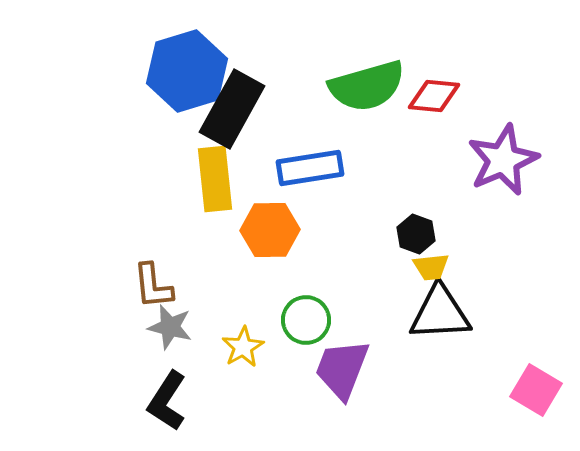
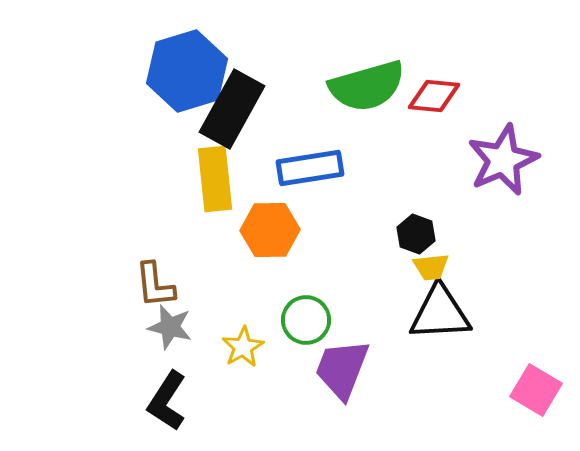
brown L-shape: moved 2 px right, 1 px up
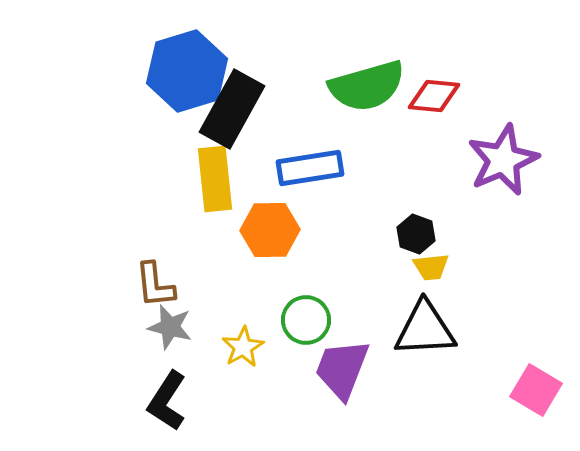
black triangle: moved 15 px left, 16 px down
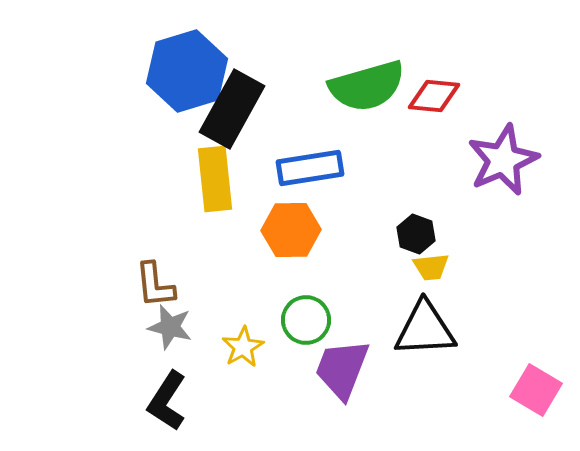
orange hexagon: moved 21 px right
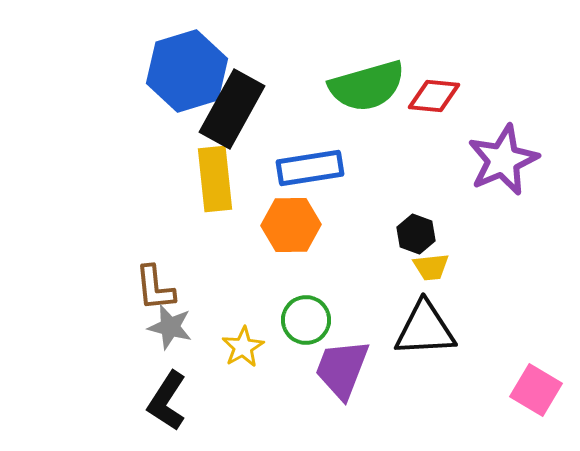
orange hexagon: moved 5 px up
brown L-shape: moved 3 px down
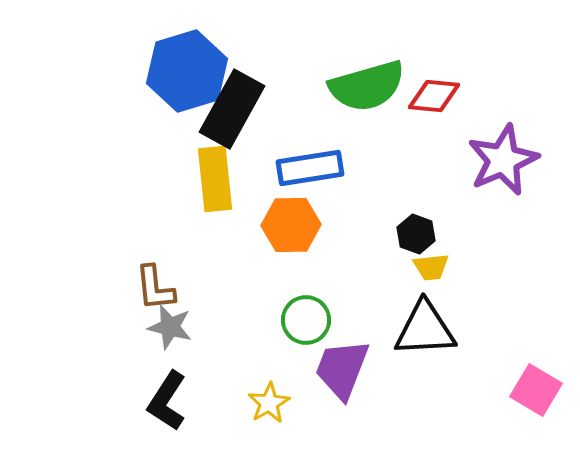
yellow star: moved 26 px right, 56 px down
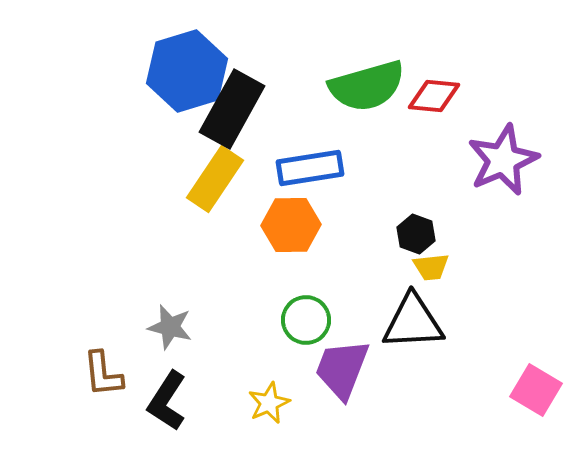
yellow rectangle: rotated 40 degrees clockwise
brown L-shape: moved 52 px left, 86 px down
black triangle: moved 12 px left, 7 px up
yellow star: rotated 6 degrees clockwise
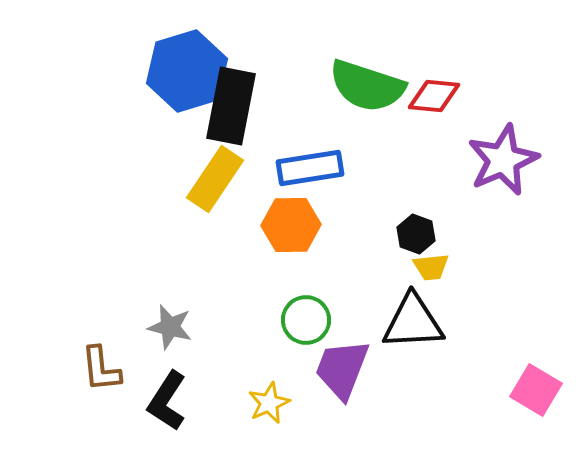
green semicircle: rotated 34 degrees clockwise
black rectangle: moved 1 px left, 3 px up; rotated 18 degrees counterclockwise
brown L-shape: moved 2 px left, 5 px up
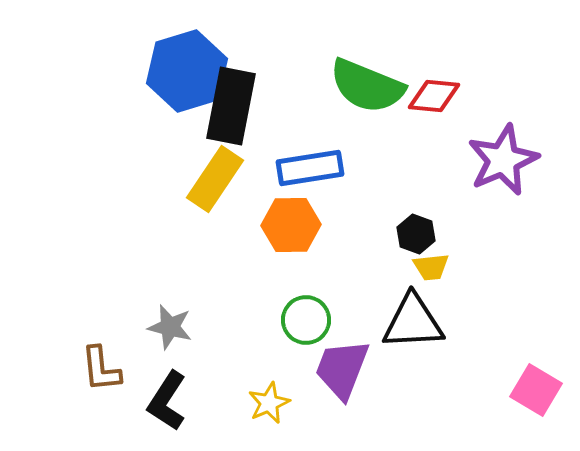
green semicircle: rotated 4 degrees clockwise
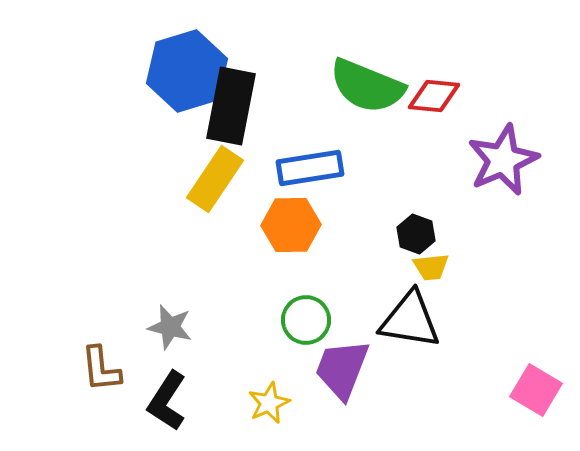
black triangle: moved 3 px left, 2 px up; rotated 12 degrees clockwise
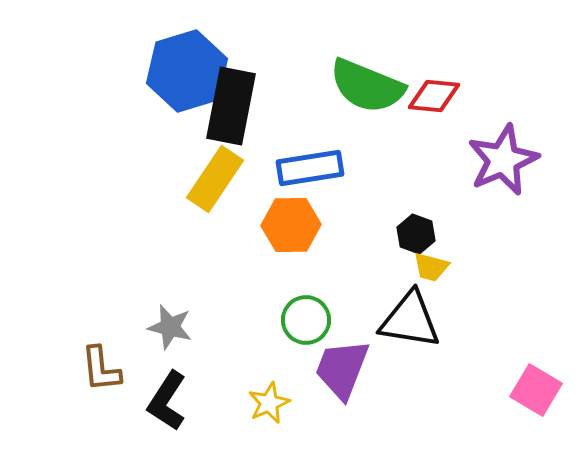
yellow trapezoid: rotated 21 degrees clockwise
